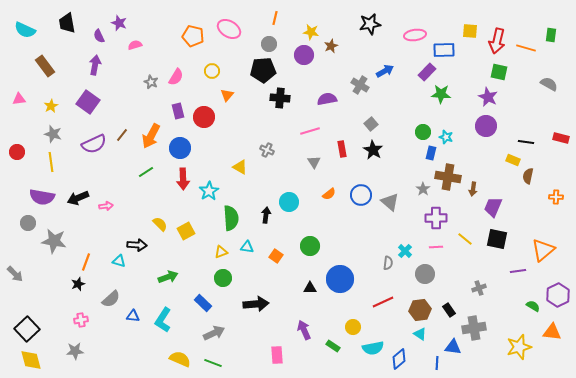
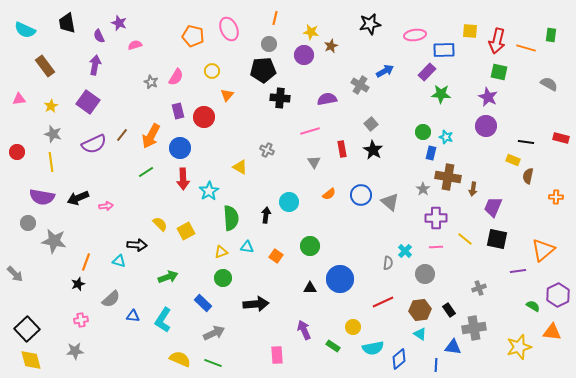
pink ellipse at (229, 29): rotated 35 degrees clockwise
blue line at (437, 363): moved 1 px left, 2 px down
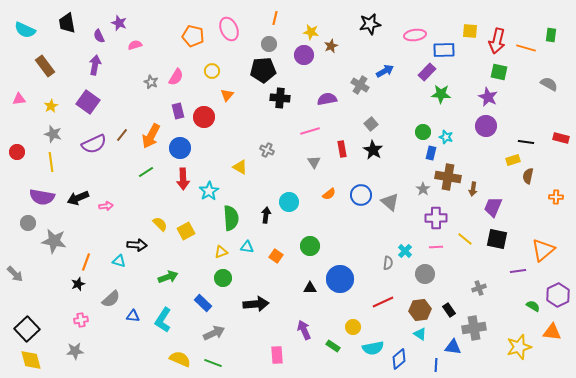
yellow rectangle at (513, 160): rotated 40 degrees counterclockwise
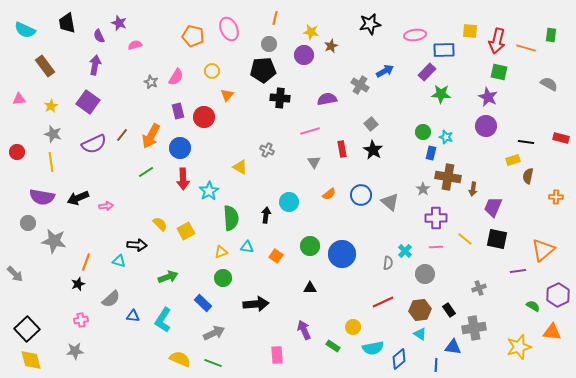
blue circle at (340, 279): moved 2 px right, 25 px up
